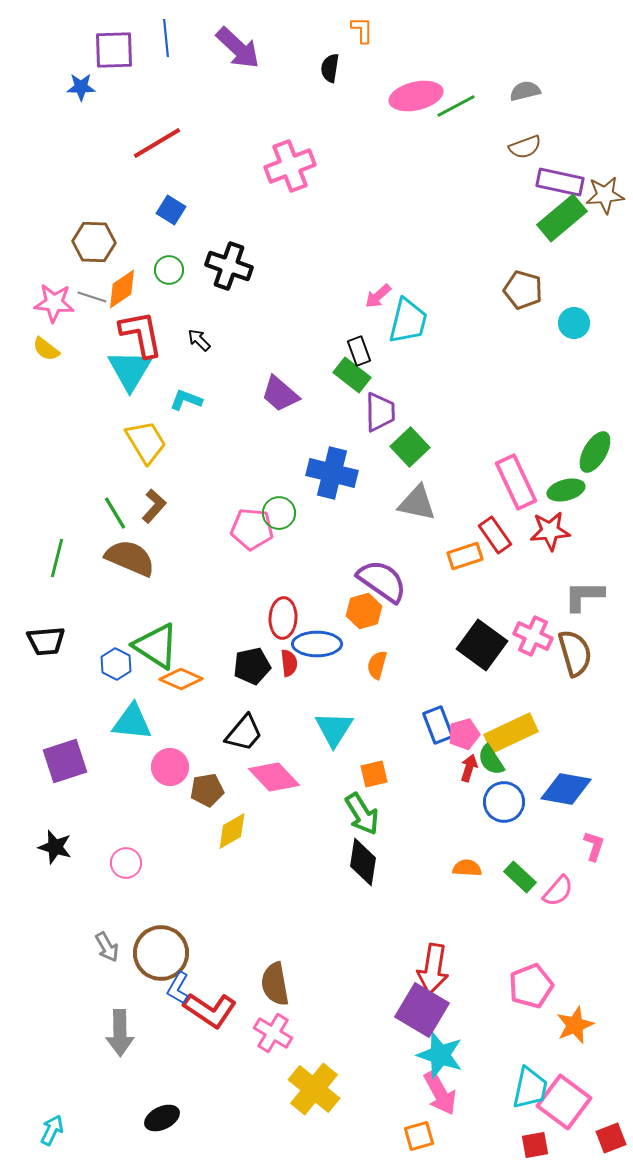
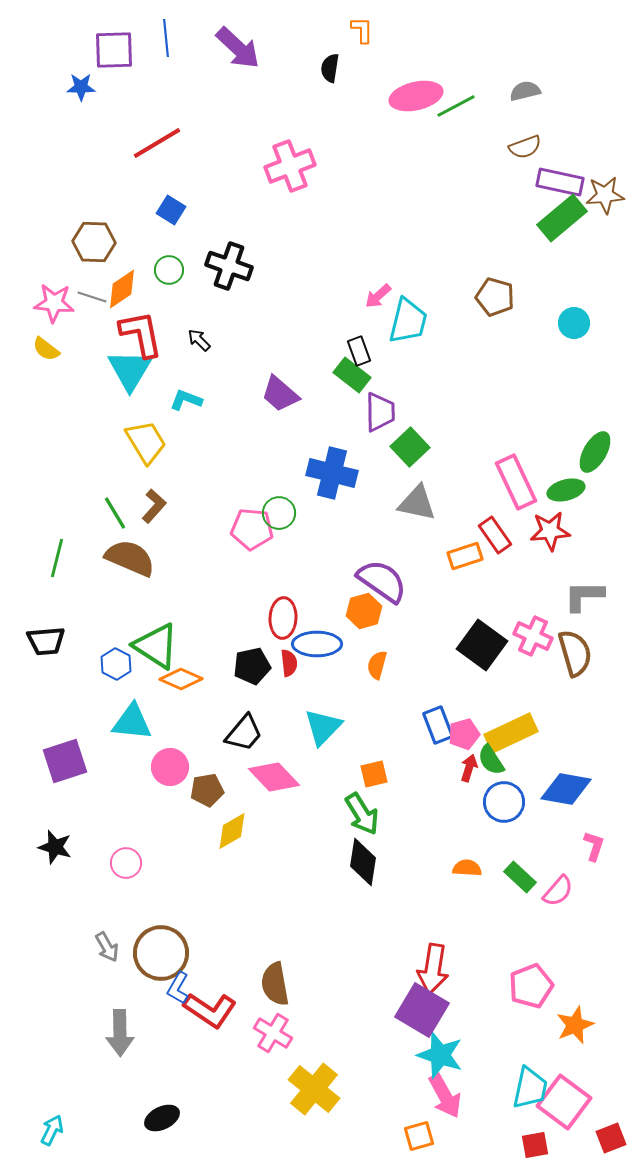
brown pentagon at (523, 290): moved 28 px left, 7 px down
cyan triangle at (334, 729): moved 11 px left, 2 px up; rotated 12 degrees clockwise
pink arrow at (440, 1093): moved 5 px right, 3 px down
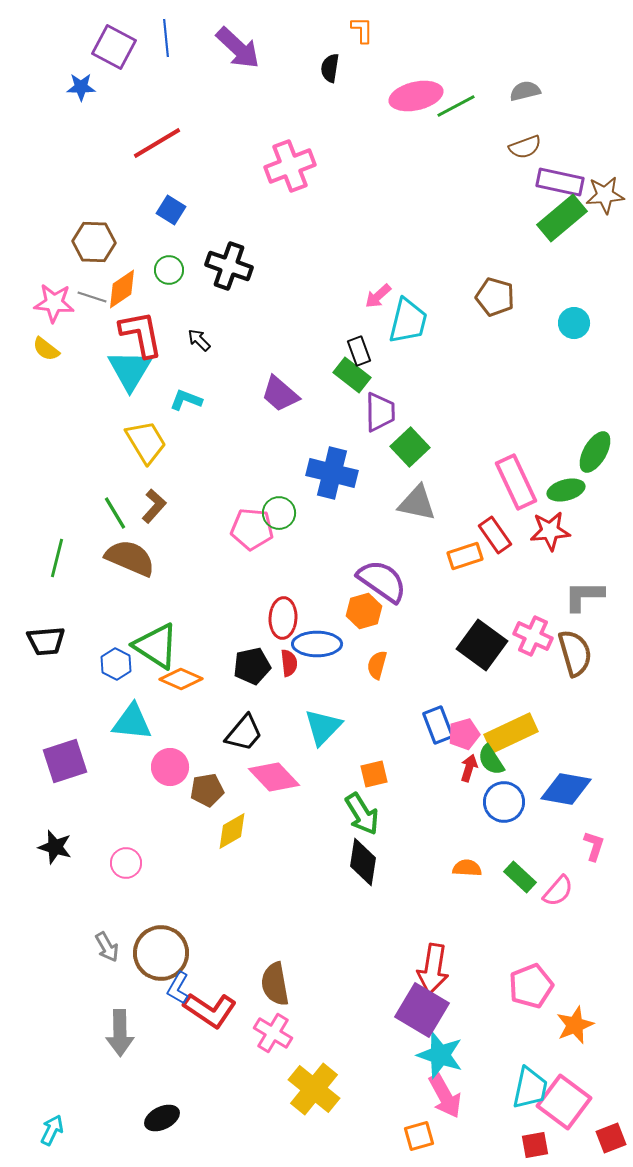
purple square at (114, 50): moved 3 px up; rotated 30 degrees clockwise
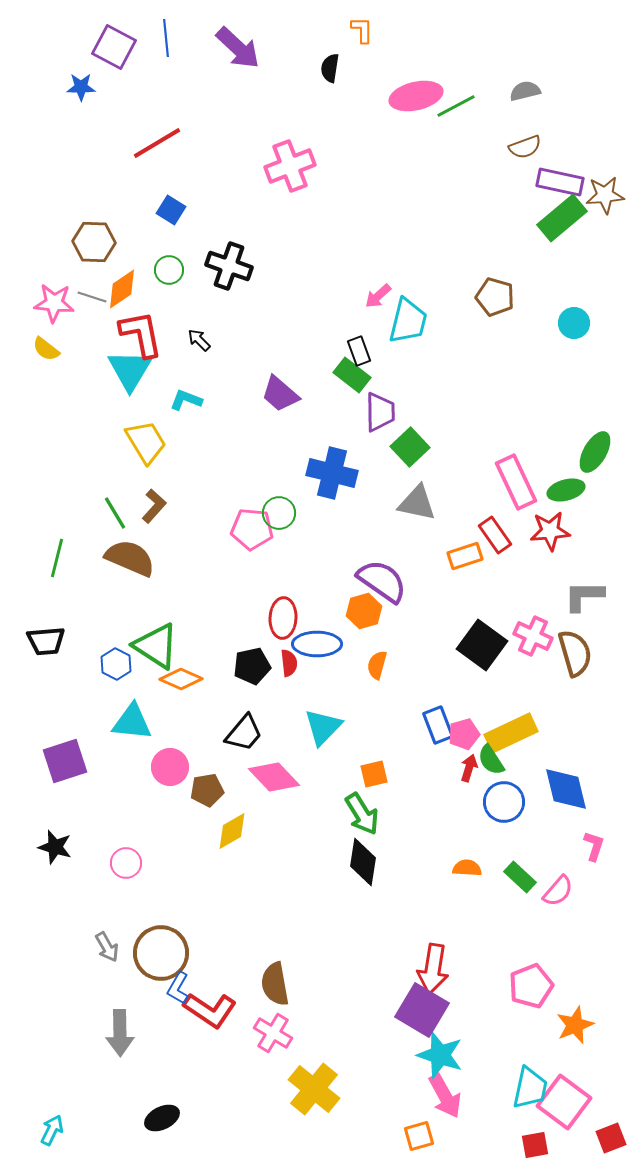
blue diamond at (566, 789): rotated 66 degrees clockwise
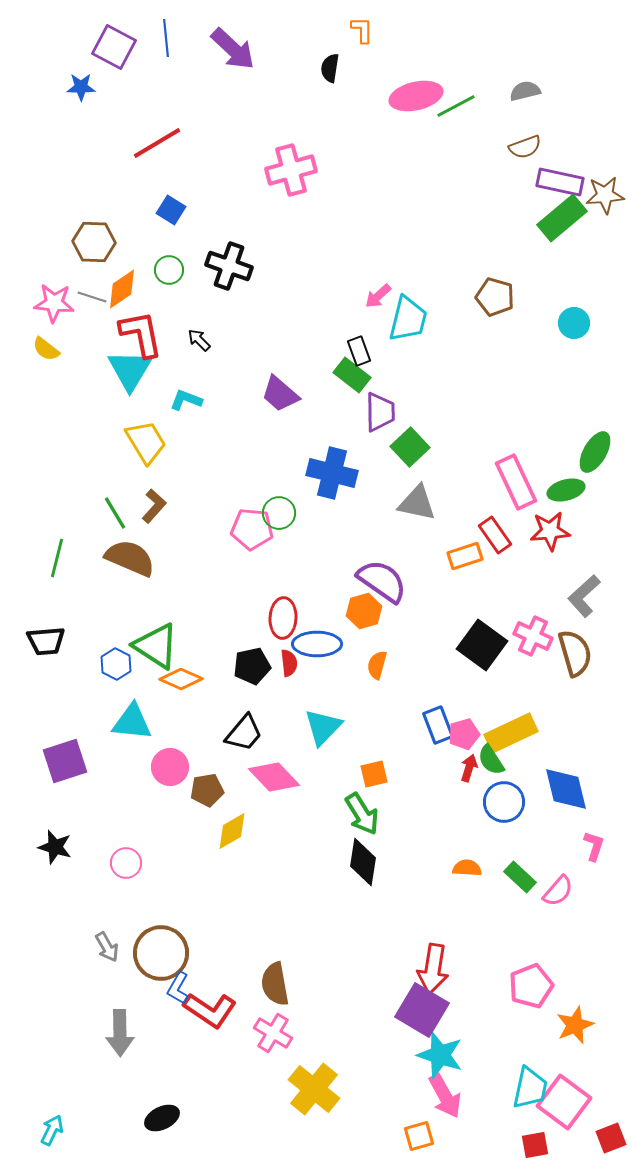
purple arrow at (238, 48): moved 5 px left, 1 px down
pink cross at (290, 166): moved 1 px right, 4 px down; rotated 6 degrees clockwise
cyan trapezoid at (408, 321): moved 2 px up
gray L-shape at (584, 596): rotated 42 degrees counterclockwise
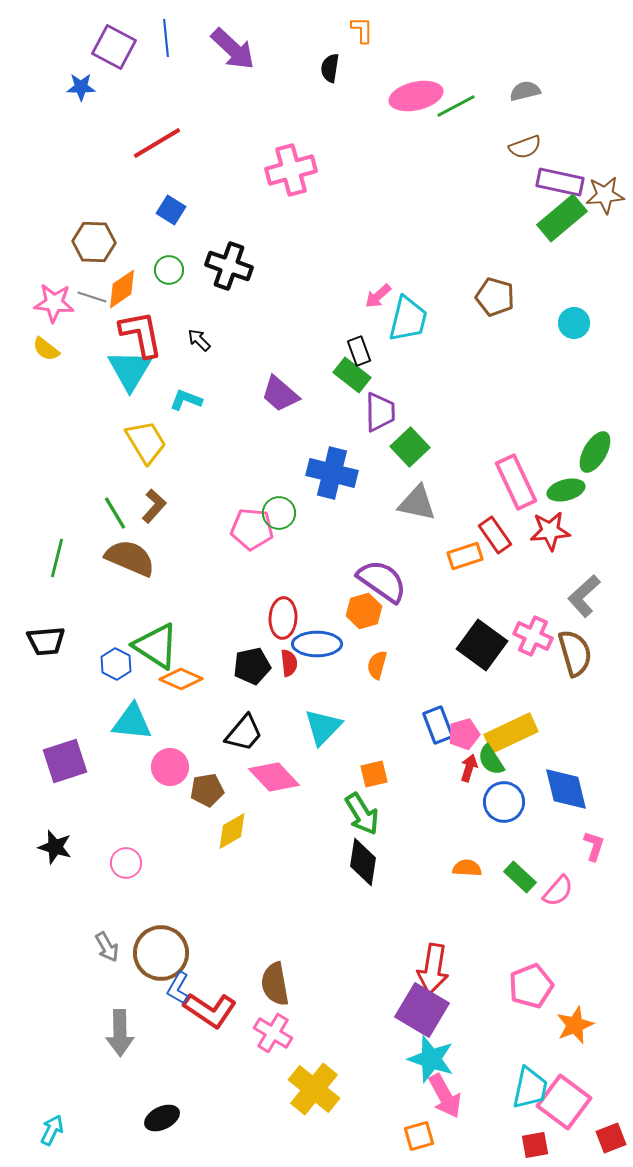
cyan star at (440, 1055): moved 9 px left, 4 px down
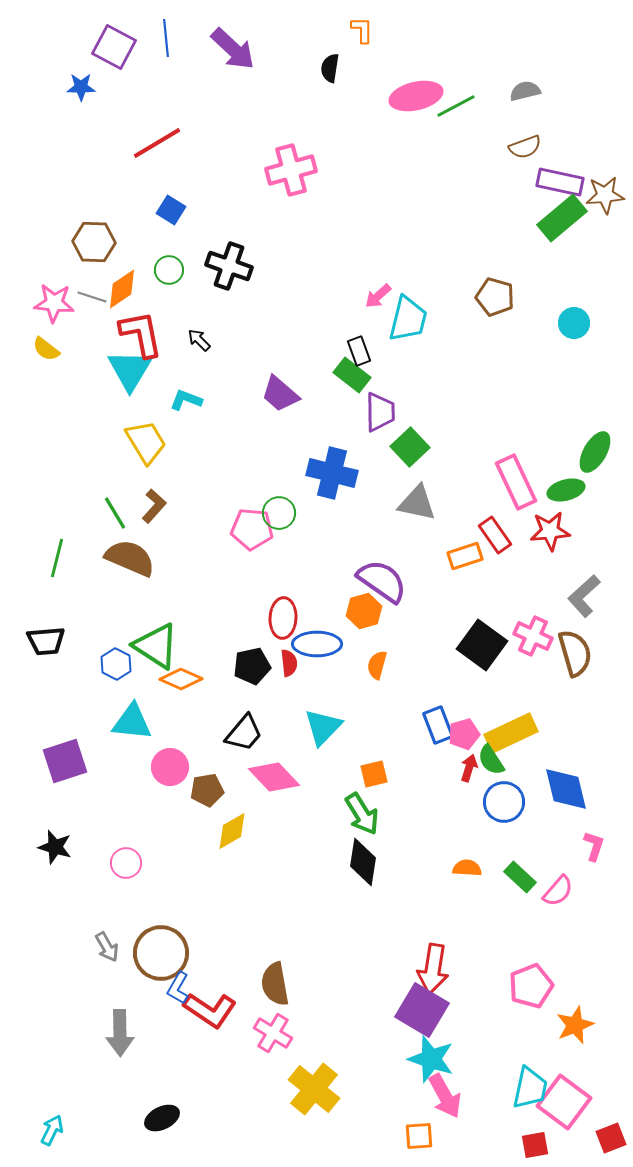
orange square at (419, 1136): rotated 12 degrees clockwise
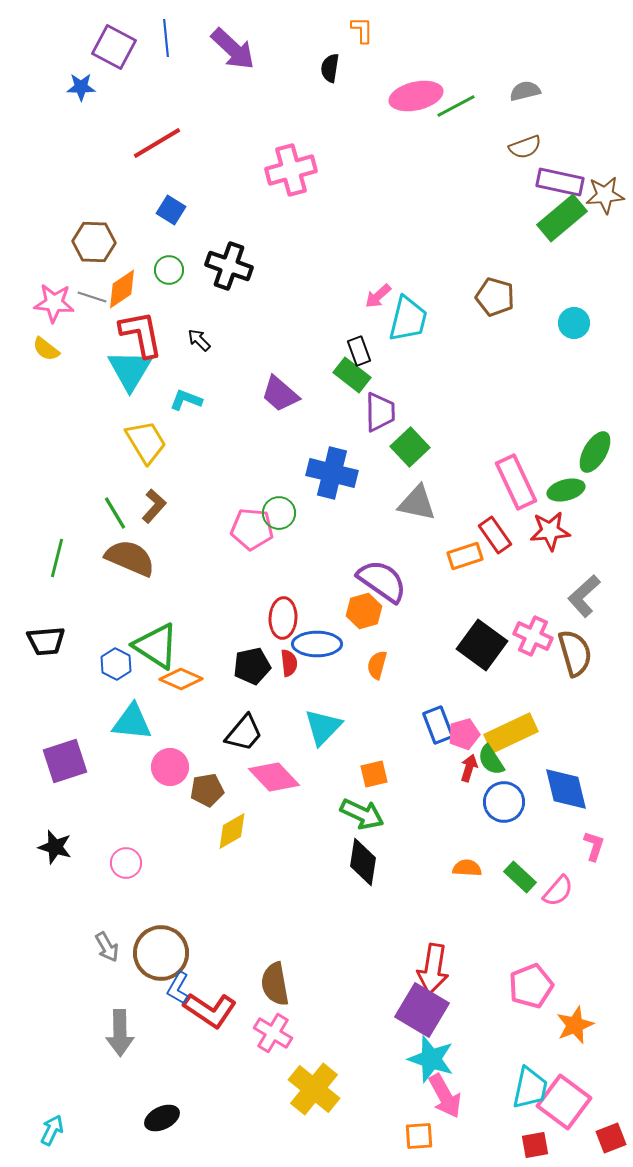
green arrow at (362, 814): rotated 33 degrees counterclockwise
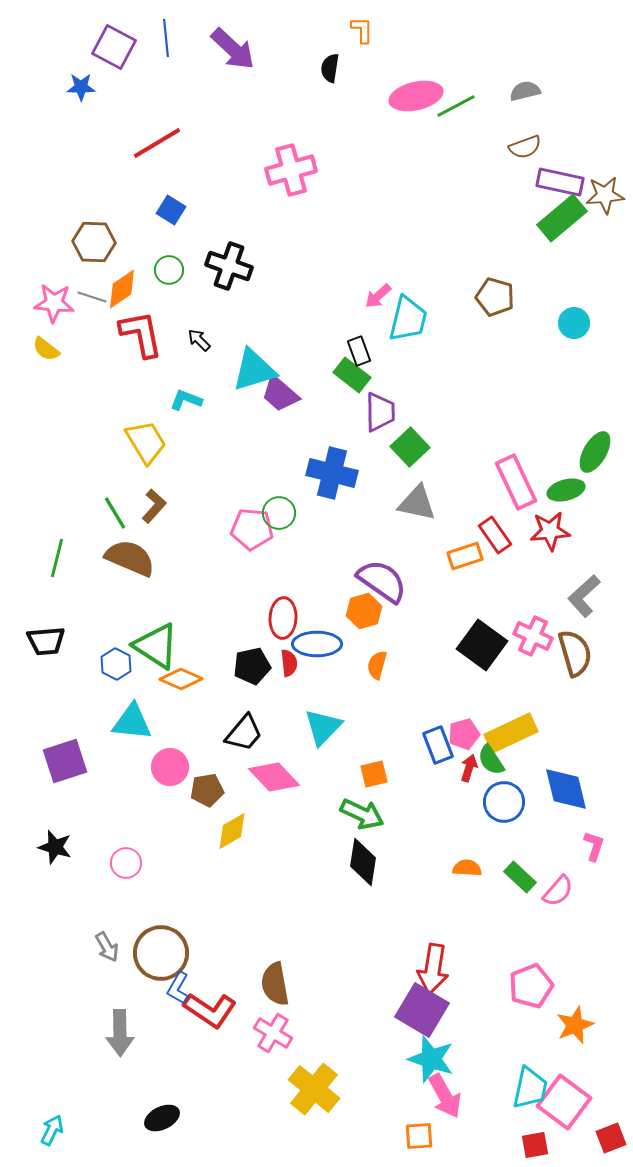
cyan triangle at (130, 370): moved 124 px right; rotated 42 degrees clockwise
blue rectangle at (438, 725): moved 20 px down
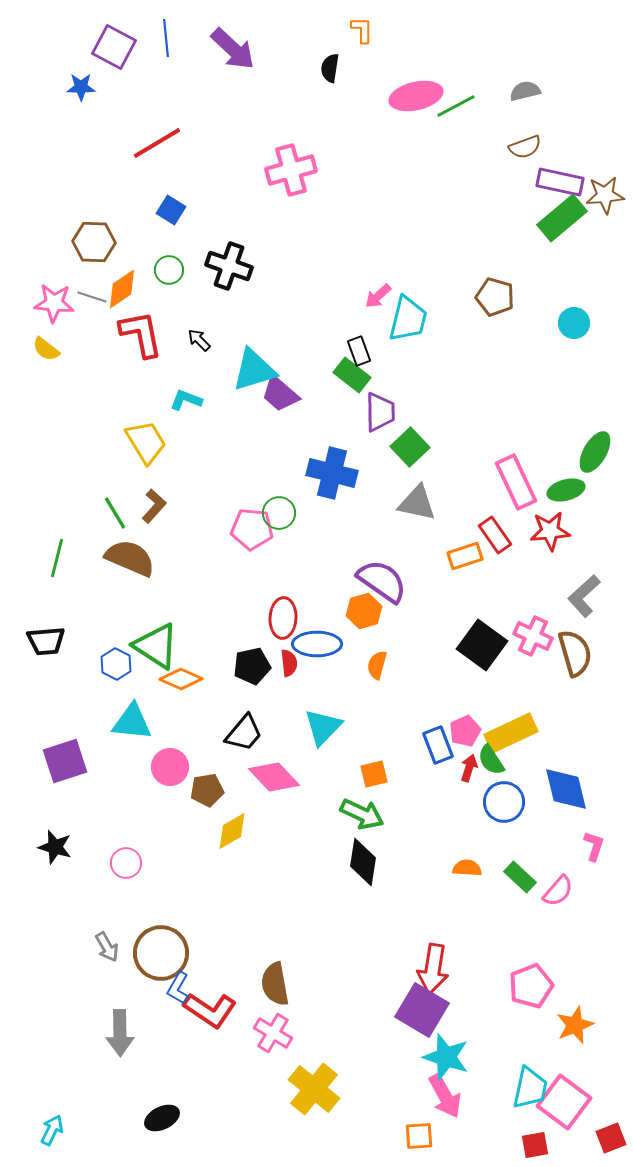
pink pentagon at (464, 734): moved 1 px right, 3 px up; rotated 8 degrees counterclockwise
cyan star at (431, 1059): moved 15 px right, 2 px up
